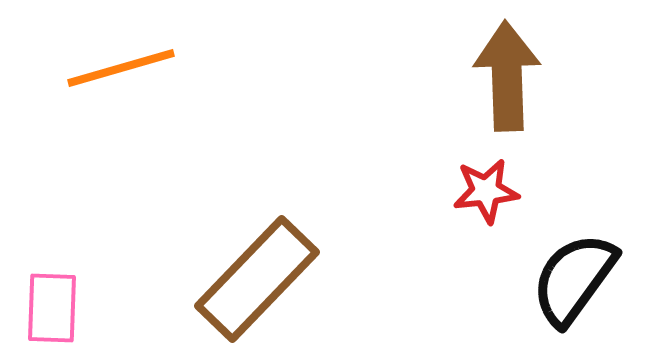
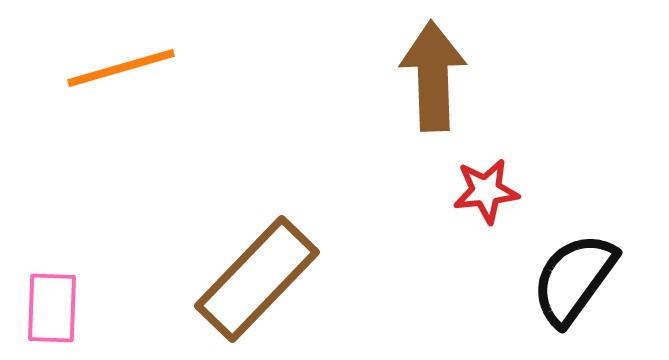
brown arrow: moved 74 px left
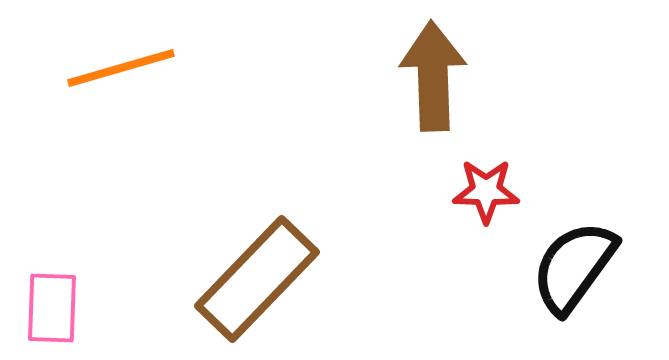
red star: rotated 8 degrees clockwise
black semicircle: moved 12 px up
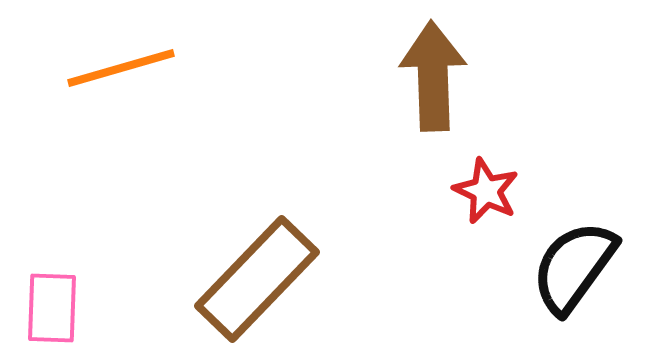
red star: rotated 24 degrees clockwise
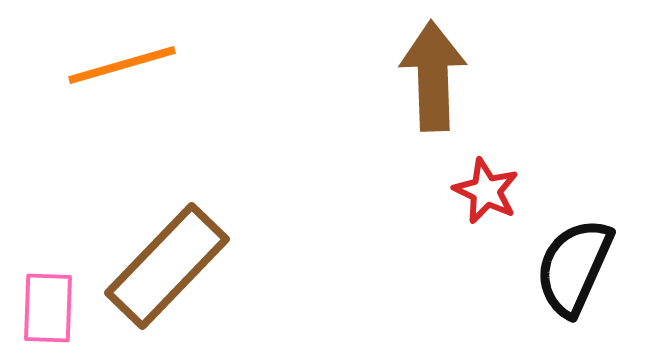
orange line: moved 1 px right, 3 px up
black semicircle: rotated 12 degrees counterclockwise
brown rectangle: moved 90 px left, 13 px up
pink rectangle: moved 4 px left
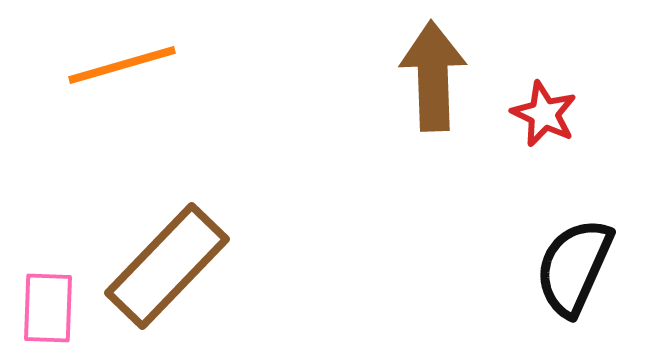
red star: moved 58 px right, 77 px up
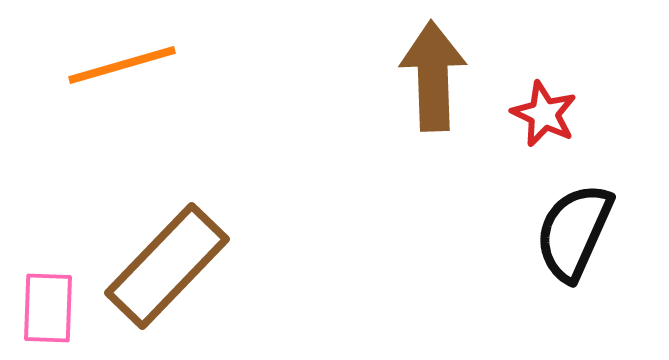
black semicircle: moved 35 px up
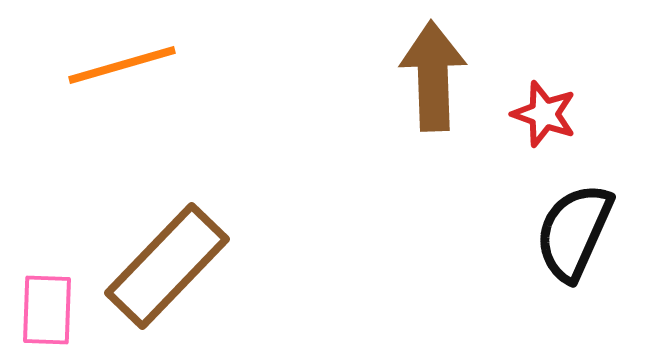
red star: rotated 6 degrees counterclockwise
pink rectangle: moved 1 px left, 2 px down
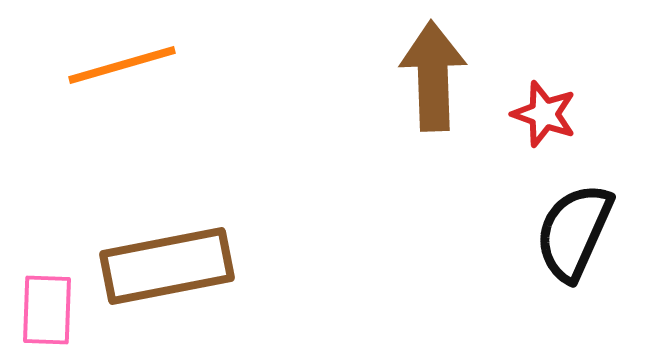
brown rectangle: rotated 35 degrees clockwise
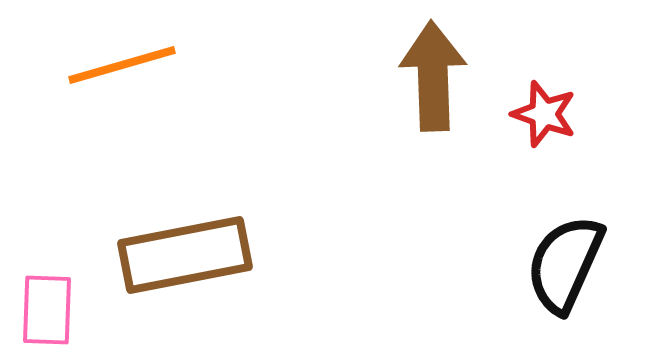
black semicircle: moved 9 px left, 32 px down
brown rectangle: moved 18 px right, 11 px up
